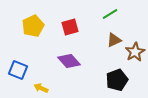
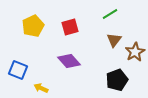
brown triangle: rotated 28 degrees counterclockwise
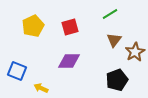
purple diamond: rotated 50 degrees counterclockwise
blue square: moved 1 px left, 1 px down
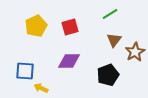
yellow pentagon: moved 3 px right
blue square: moved 8 px right; rotated 18 degrees counterclockwise
black pentagon: moved 9 px left, 5 px up
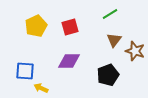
brown star: moved 1 px up; rotated 24 degrees counterclockwise
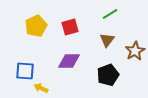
brown triangle: moved 7 px left
brown star: rotated 24 degrees clockwise
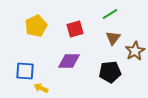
red square: moved 5 px right, 2 px down
brown triangle: moved 6 px right, 2 px up
black pentagon: moved 2 px right, 3 px up; rotated 15 degrees clockwise
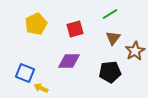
yellow pentagon: moved 2 px up
blue square: moved 2 px down; rotated 18 degrees clockwise
